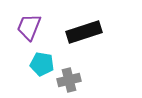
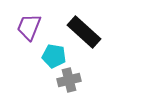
black rectangle: rotated 60 degrees clockwise
cyan pentagon: moved 12 px right, 8 px up
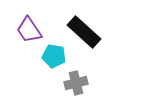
purple trapezoid: moved 3 px down; rotated 56 degrees counterclockwise
gray cross: moved 7 px right, 3 px down
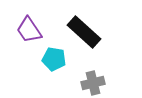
cyan pentagon: moved 3 px down
gray cross: moved 17 px right
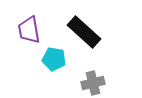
purple trapezoid: rotated 24 degrees clockwise
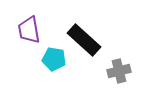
black rectangle: moved 8 px down
gray cross: moved 26 px right, 12 px up
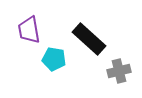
black rectangle: moved 5 px right, 1 px up
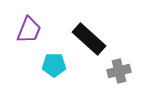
purple trapezoid: rotated 148 degrees counterclockwise
cyan pentagon: moved 6 px down; rotated 10 degrees counterclockwise
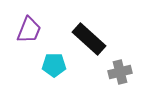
gray cross: moved 1 px right, 1 px down
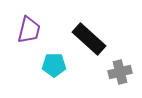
purple trapezoid: rotated 8 degrees counterclockwise
